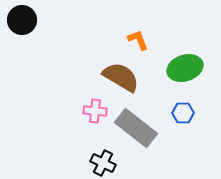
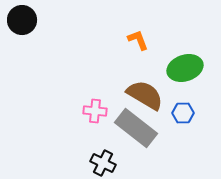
brown semicircle: moved 24 px right, 18 px down
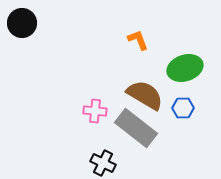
black circle: moved 3 px down
blue hexagon: moved 5 px up
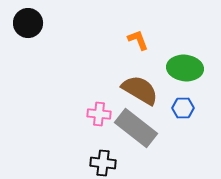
black circle: moved 6 px right
green ellipse: rotated 24 degrees clockwise
brown semicircle: moved 5 px left, 5 px up
pink cross: moved 4 px right, 3 px down
black cross: rotated 20 degrees counterclockwise
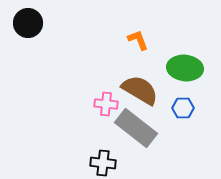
pink cross: moved 7 px right, 10 px up
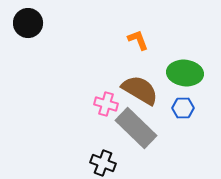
green ellipse: moved 5 px down
pink cross: rotated 10 degrees clockwise
gray rectangle: rotated 6 degrees clockwise
black cross: rotated 15 degrees clockwise
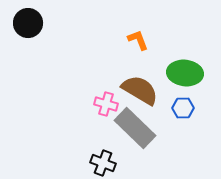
gray rectangle: moved 1 px left
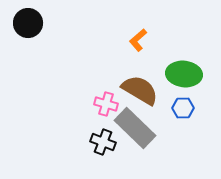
orange L-shape: rotated 110 degrees counterclockwise
green ellipse: moved 1 px left, 1 px down
black cross: moved 21 px up
